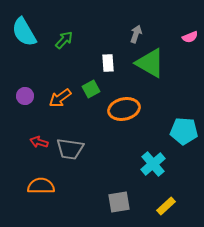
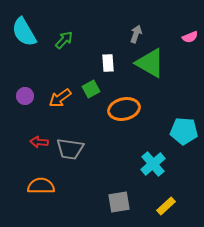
red arrow: rotated 12 degrees counterclockwise
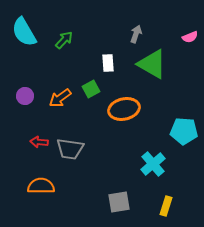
green triangle: moved 2 px right, 1 px down
yellow rectangle: rotated 30 degrees counterclockwise
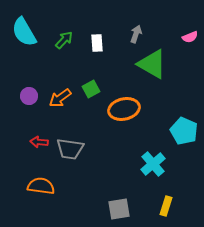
white rectangle: moved 11 px left, 20 px up
purple circle: moved 4 px right
cyan pentagon: rotated 20 degrees clockwise
orange semicircle: rotated 8 degrees clockwise
gray square: moved 7 px down
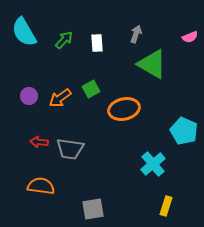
gray square: moved 26 px left
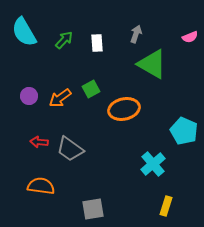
gray trapezoid: rotated 28 degrees clockwise
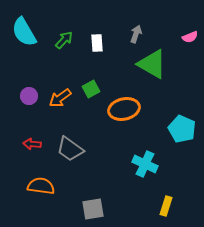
cyan pentagon: moved 2 px left, 2 px up
red arrow: moved 7 px left, 2 px down
cyan cross: moved 8 px left; rotated 25 degrees counterclockwise
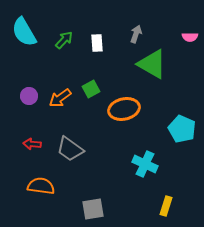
pink semicircle: rotated 21 degrees clockwise
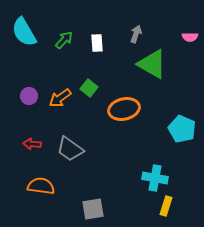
green square: moved 2 px left, 1 px up; rotated 24 degrees counterclockwise
cyan cross: moved 10 px right, 14 px down; rotated 15 degrees counterclockwise
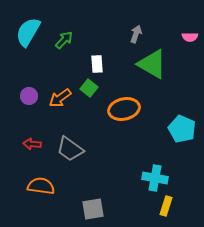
cyan semicircle: moved 4 px right; rotated 60 degrees clockwise
white rectangle: moved 21 px down
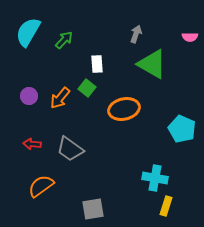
green square: moved 2 px left
orange arrow: rotated 15 degrees counterclockwise
orange semicircle: rotated 44 degrees counterclockwise
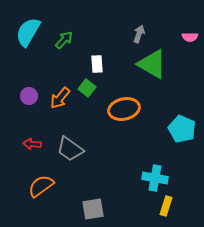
gray arrow: moved 3 px right
